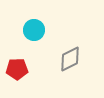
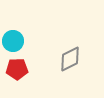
cyan circle: moved 21 px left, 11 px down
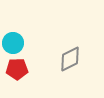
cyan circle: moved 2 px down
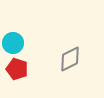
red pentagon: rotated 20 degrees clockwise
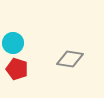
gray diamond: rotated 36 degrees clockwise
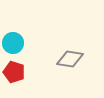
red pentagon: moved 3 px left, 3 px down
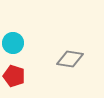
red pentagon: moved 4 px down
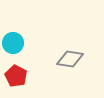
red pentagon: moved 2 px right; rotated 10 degrees clockwise
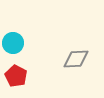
gray diamond: moved 6 px right; rotated 12 degrees counterclockwise
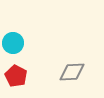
gray diamond: moved 4 px left, 13 px down
